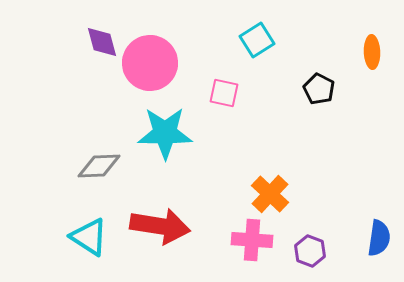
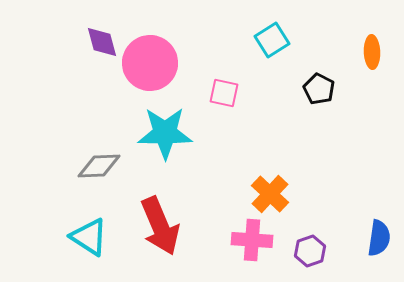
cyan square: moved 15 px right
red arrow: rotated 58 degrees clockwise
purple hexagon: rotated 20 degrees clockwise
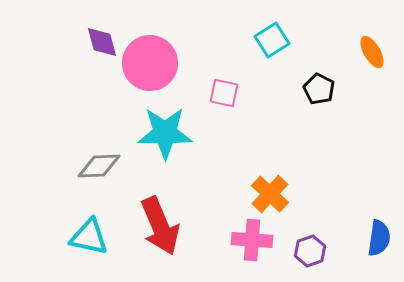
orange ellipse: rotated 28 degrees counterclockwise
cyan triangle: rotated 21 degrees counterclockwise
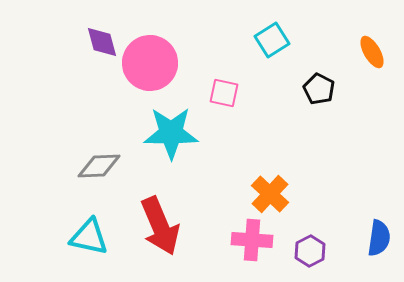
cyan star: moved 6 px right
purple hexagon: rotated 8 degrees counterclockwise
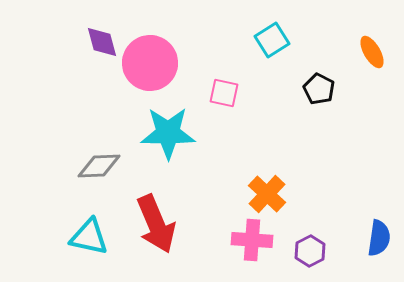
cyan star: moved 3 px left
orange cross: moved 3 px left
red arrow: moved 4 px left, 2 px up
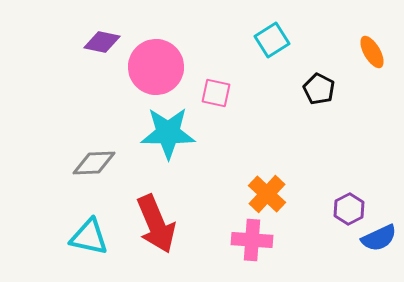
purple diamond: rotated 63 degrees counterclockwise
pink circle: moved 6 px right, 4 px down
pink square: moved 8 px left
gray diamond: moved 5 px left, 3 px up
blue semicircle: rotated 57 degrees clockwise
purple hexagon: moved 39 px right, 42 px up
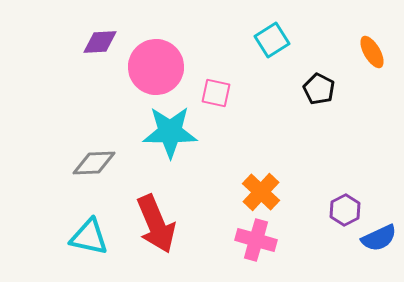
purple diamond: moved 2 px left; rotated 15 degrees counterclockwise
cyan star: moved 2 px right, 1 px up
orange cross: moved 6 px left, 2 px up
purple hexagon: moved 4 px left, 1 px down
pink cross: moved 4 px right; rotated 12 degrees clockwise
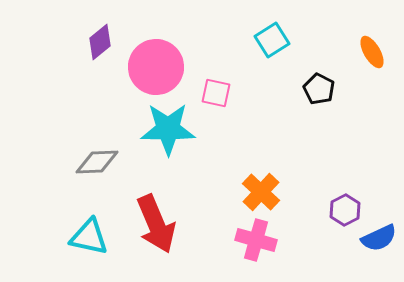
purple diamond: rotated 36 degrees counterclockwise
cyan star: moved 2 px left, 3 px up
gray diamond: moved 3 px right, 1 px up
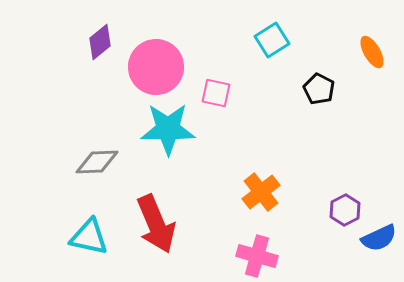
orange cross: rotated 9 degrees clockwise
pink cross: moved 1 px right, 16 px down
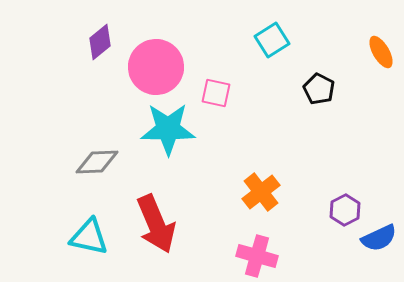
orange ellipse: moved 9 px right
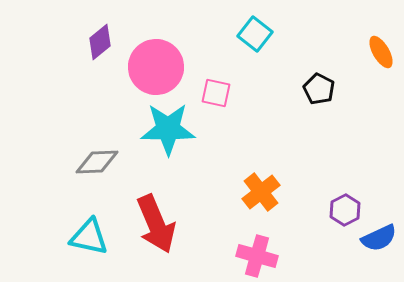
cyan square: moved 17 px left, 6 px up; rotated 20 degrees counterclockwise
